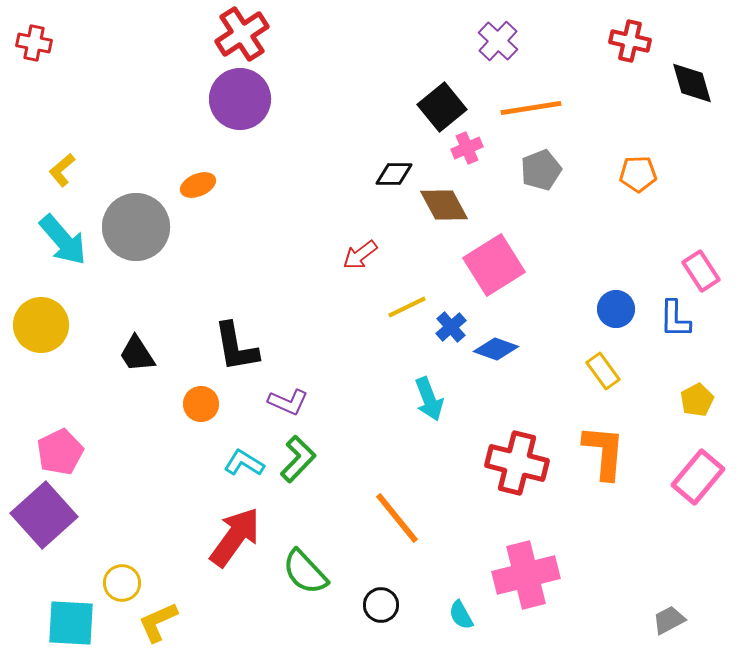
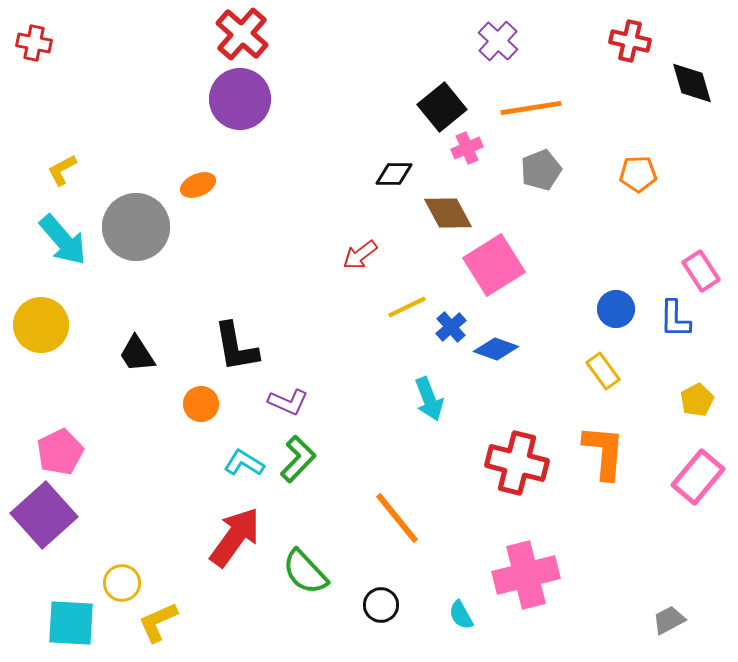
red cross at (242, 34): rotated 16 degrees counterclockwise
yellow L-shape at (62, 170): rotated 12 degrees clockwise
brown diamond at (444, 205): moved 4 px right, 8 px down
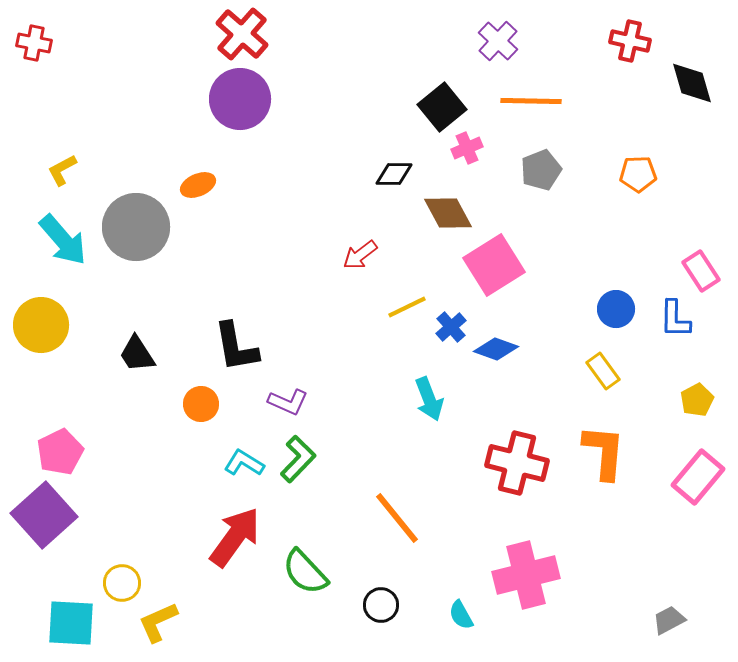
orange line at (531, 108): moved 7 px up; rotated 10 degrees clockwise
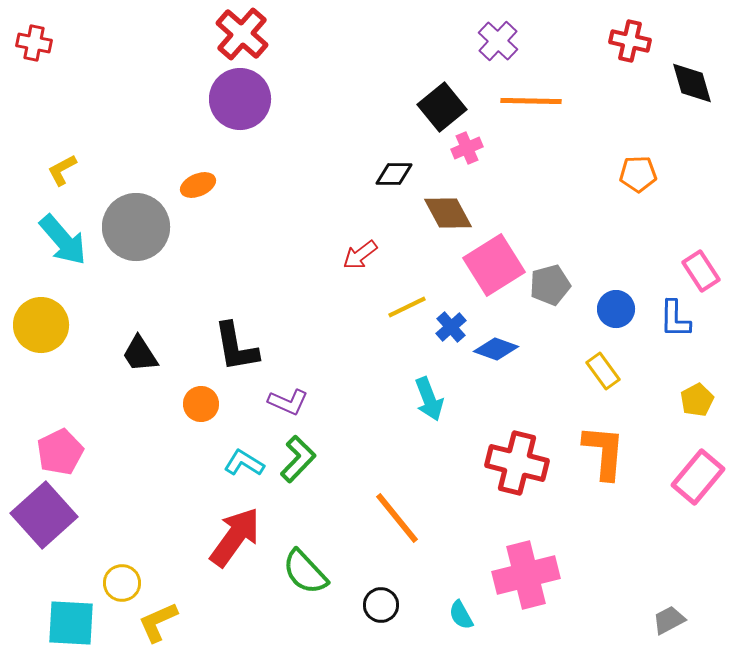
gray pentagon at (541, 170): moved 9 px right, 115 px down; rotated 6 degrees clockwise
black trapezoid at (137, 354): moved 3 px right
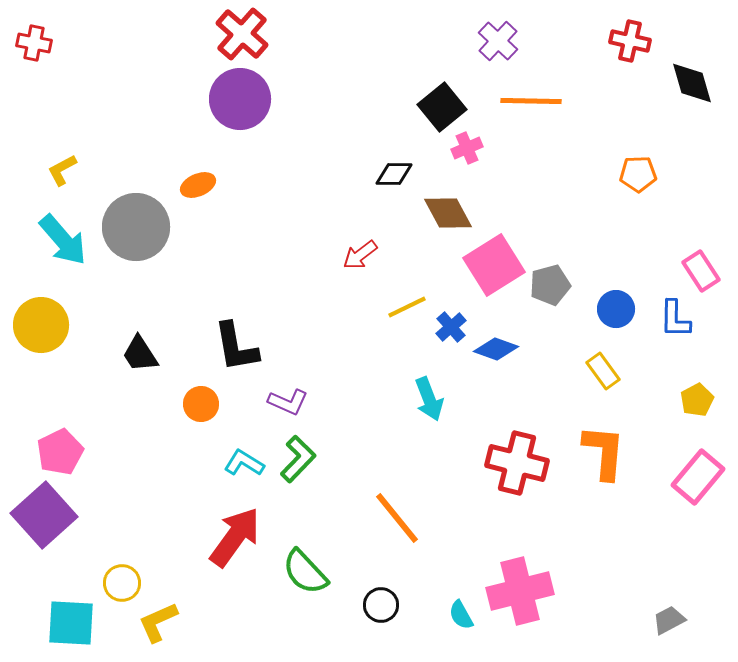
pink cross at (526, 575): moved 6 px left, 16 px down
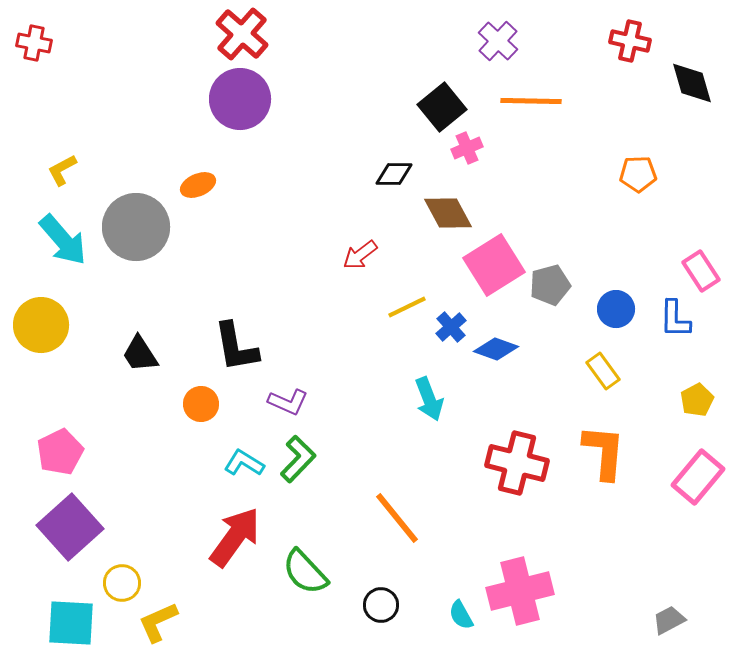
purple square at (44, 515): moved 26 px right, 12 px down
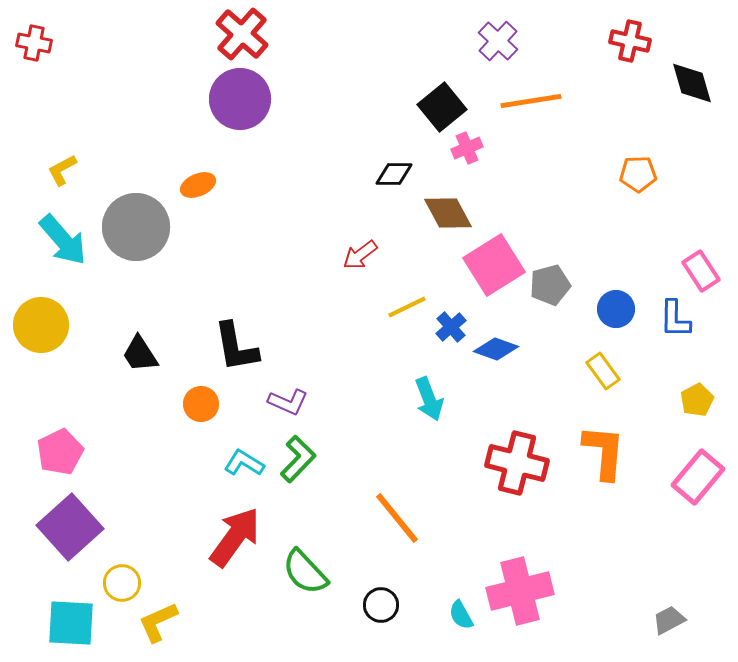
orange line at (531, 101): rotated 10 degrees counterclockwise
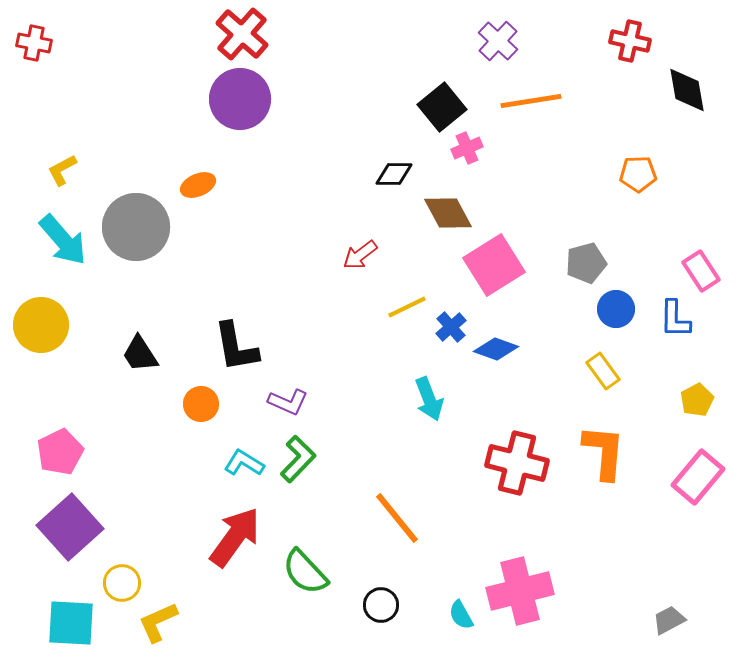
black diamond at (692, 83): moved 5 px left, 7 px down; rotated 6 degrees clockwise
gray pentagon at (550, 285): moved 36 px right, 22 px up
